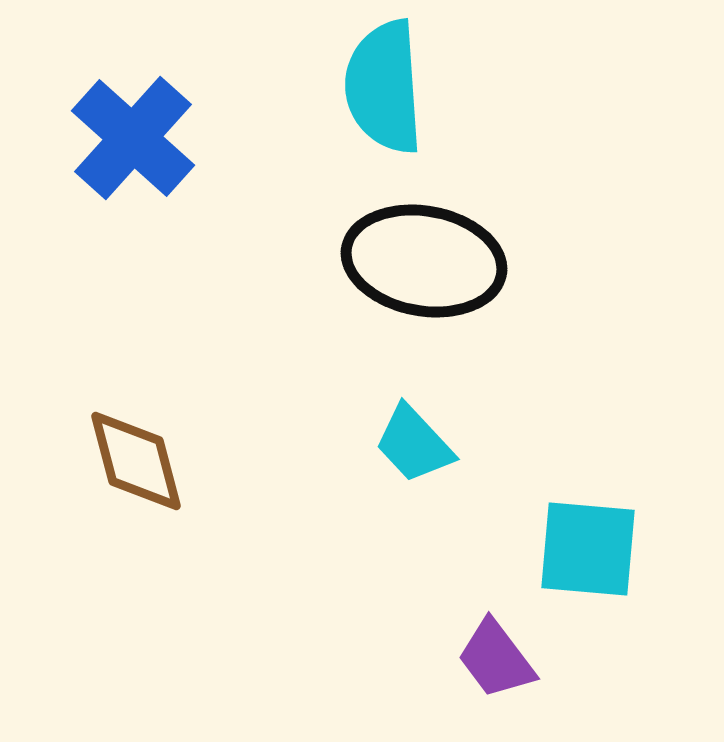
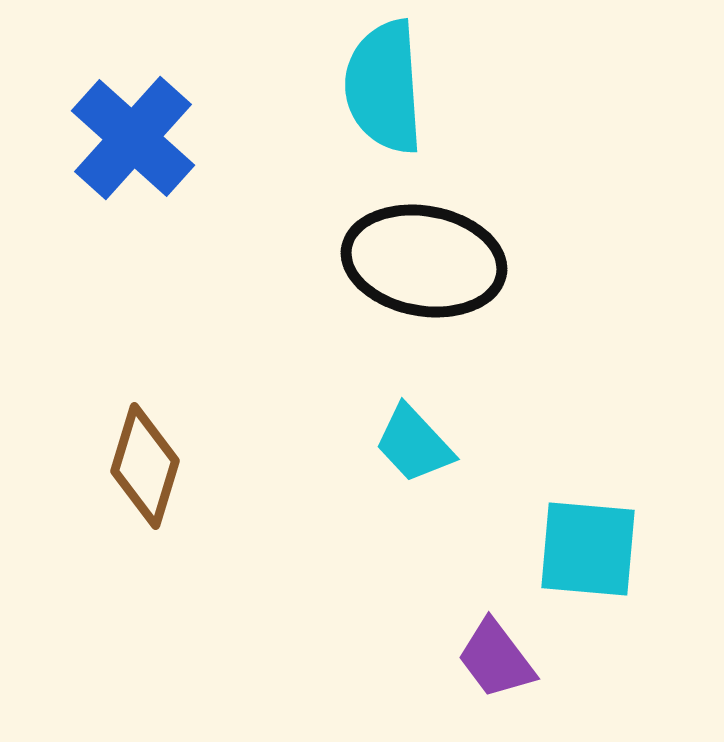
brown diamond: moved 9 px right, 5 px down; rotated 32 degrees clockwise
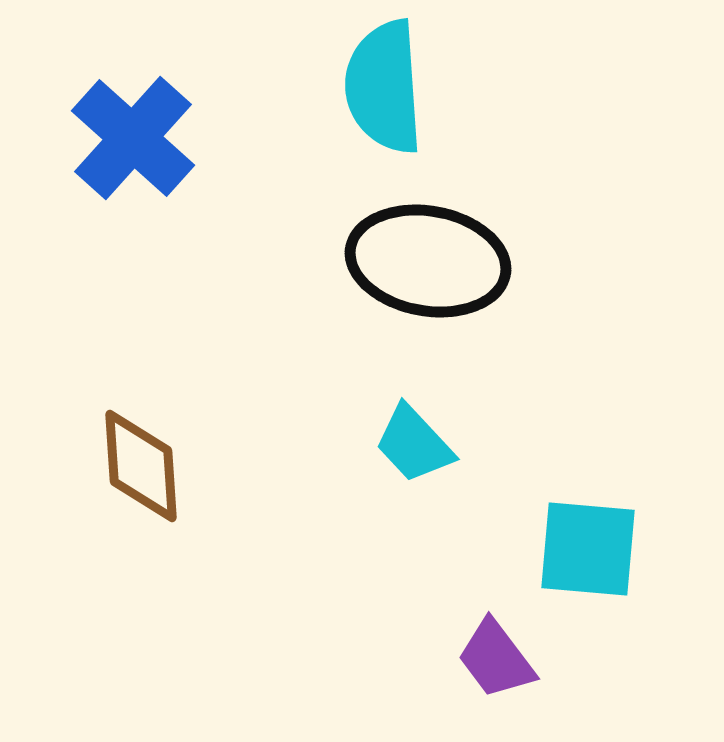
black ellipse: moved 4 px right
brown diamond: moved 4 px left; rotated 21 degrees counterclockwise
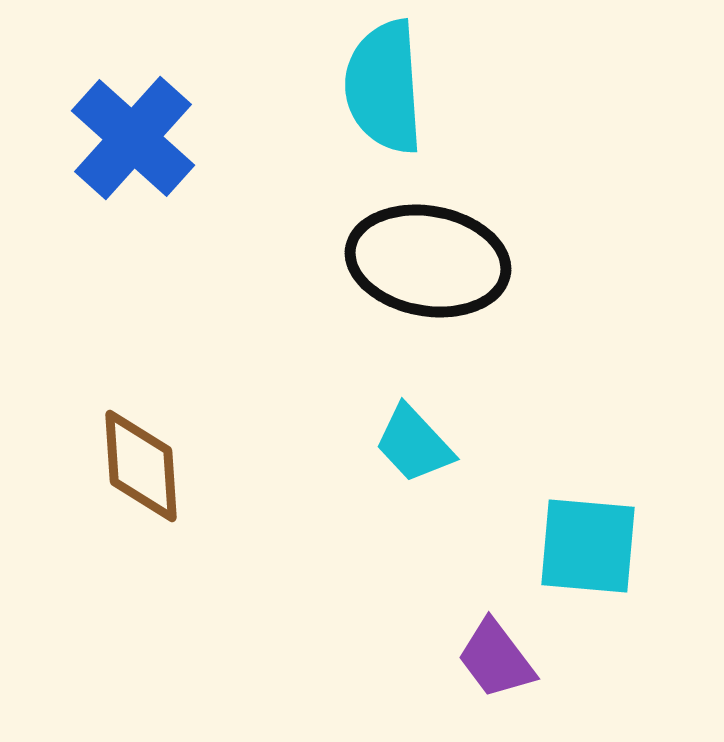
cyan square: moved 3 px up
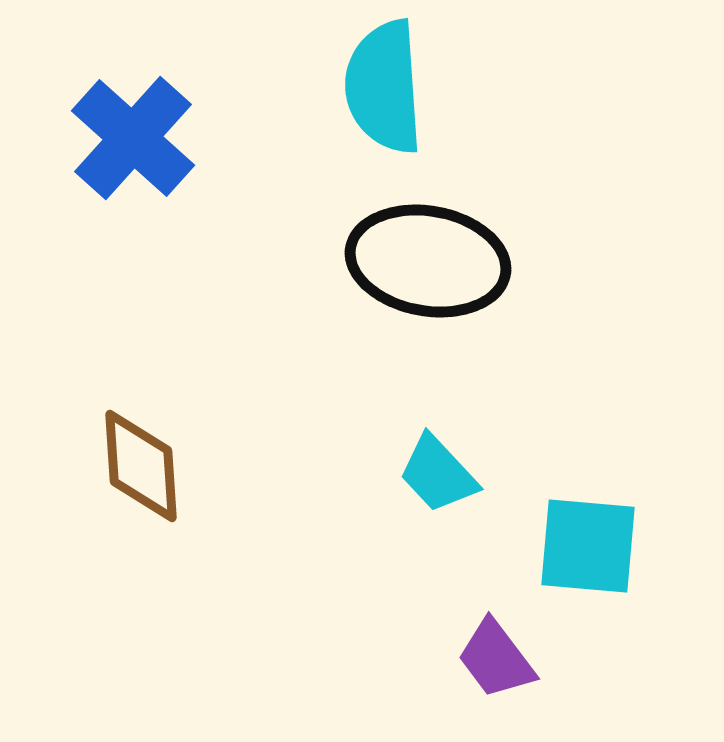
cyan trapezoid: moved 24 px right, 30 px down
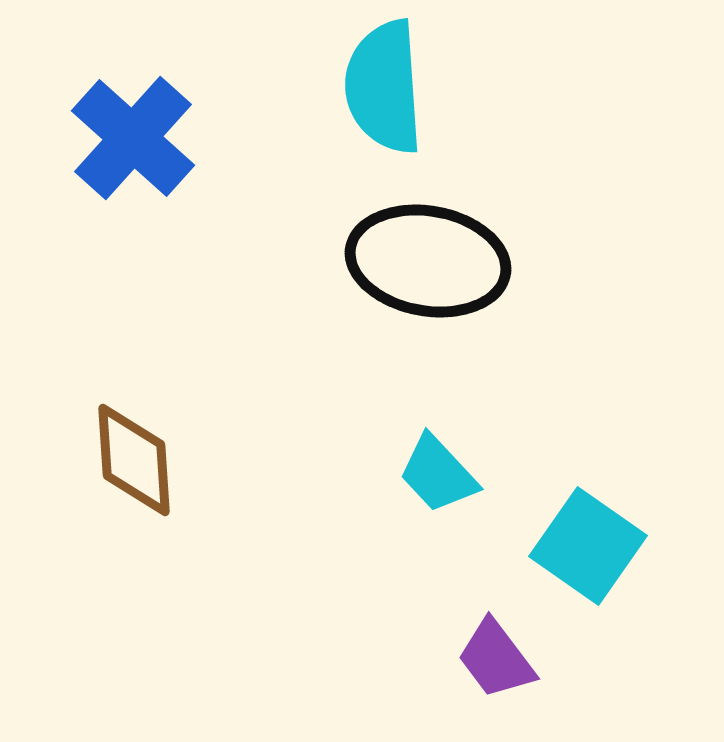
brown diamond: moved 7 px left, 6 px up
cyan square: rotated 30 degrees clockwise
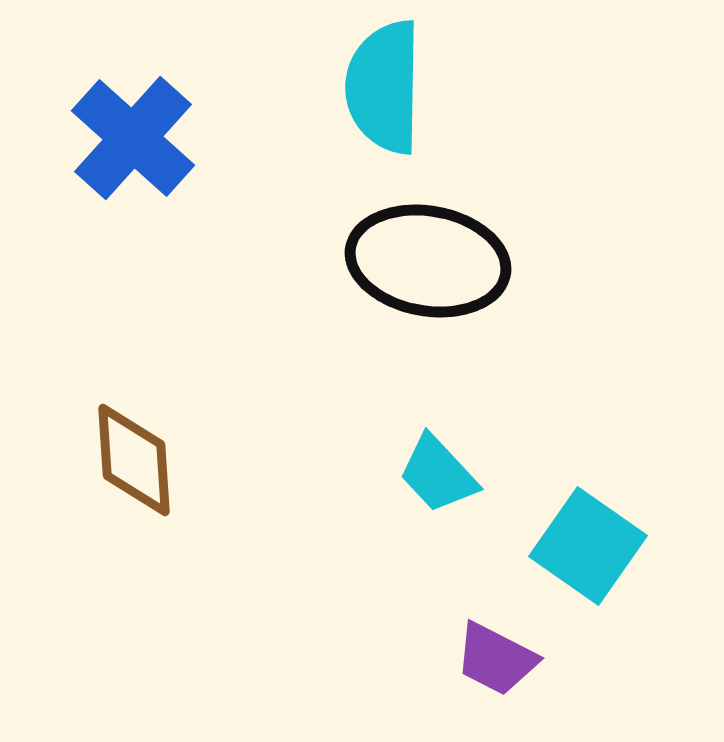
cyan semicircle: rotated 5 degrees clockwise
purple trapezoid: rotated 26 degrees counterclockwise
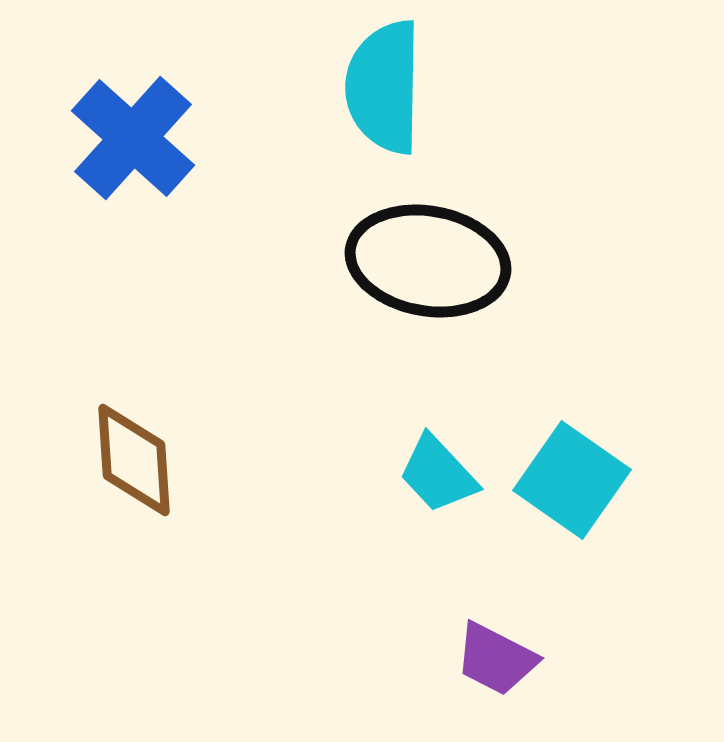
cyan square: moved 16 px left, 66 px up
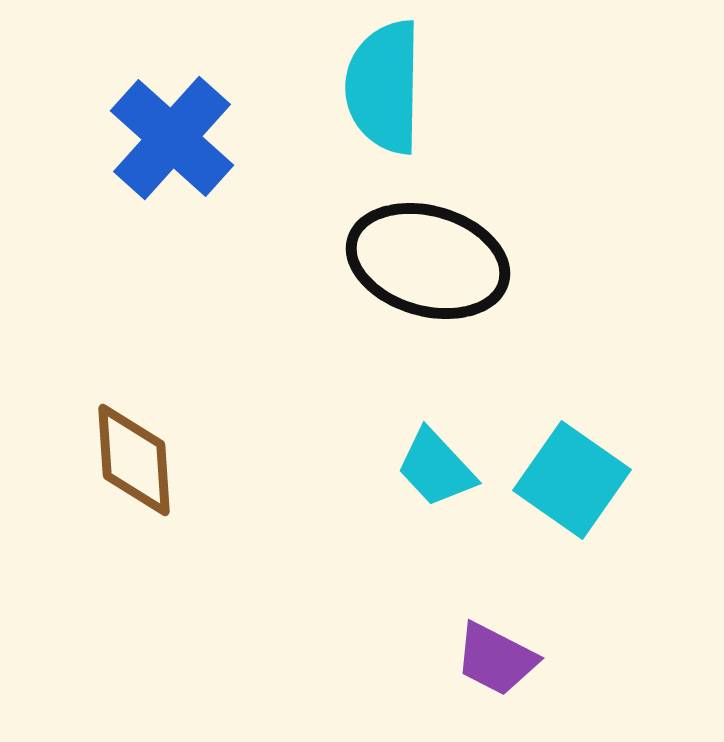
blue cross: moved 39 px right
black ellipse: rotated 6 degrees clockwise
cyan trapezoid: moved 2 px left, 6 px up
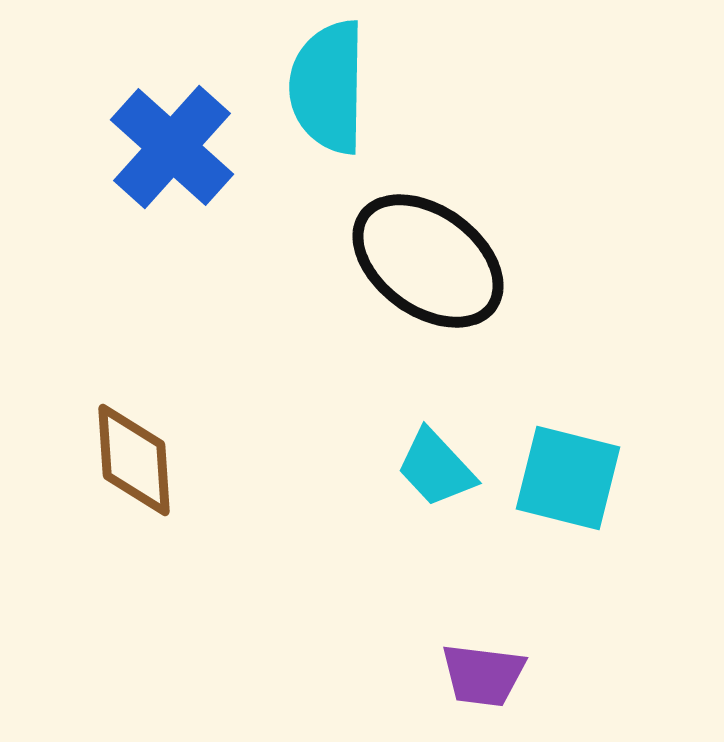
cyan semicircle: moved 56 px left
blue cross: moved 9 px down
black ellipse: rotated 20 degrees clockwise
cyan square: moved 4 px left, 2 px up; rotated 21 degrees counterclockwise
purple trapezoid: moved 13 px left, 16 px down; rotated 20 degrees counterclockwise
